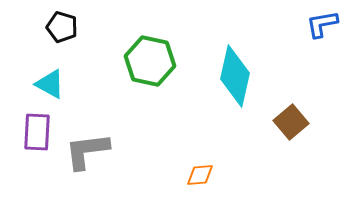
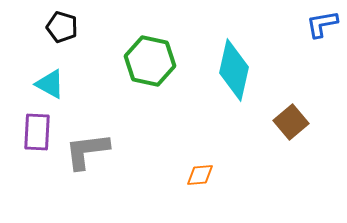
cyan diamond: moved 1 px left, 6 px up
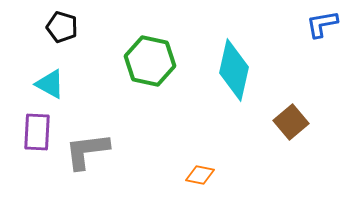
orange diamond: rotated 16 degrees clockwise
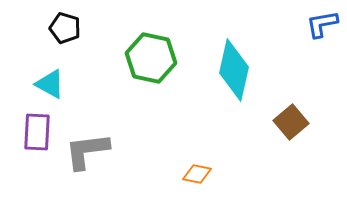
black pentagon: moved 3 px right, 1 px down
green hexagon: moved 1 px right, 3 px up
orange diamond: moved 3 px left, 1 px up
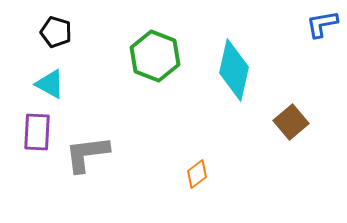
black pentagon: moved 9 px left, 4 px down
green hexagon: moved 4 px right, 2 px up; rotated 9 degrees clockwise
gray L-shape: moved 3 px down
orange diamond: rotated 48 degrees counterclockwise
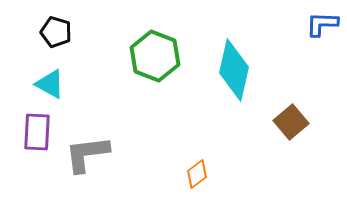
blue L-shape: rotated 12 degrees clockwise
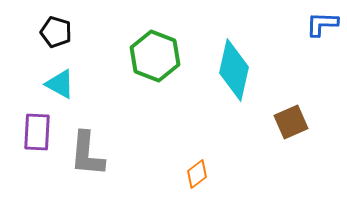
cyan triangle: moved 10 px right
brown square: rotated 16 degrees clockwise
gray L-shape: rotated 78 degrees counterclockwise
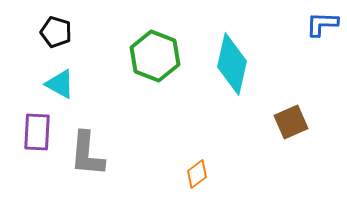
cyan diamond: moved 2 px left, 6 px up
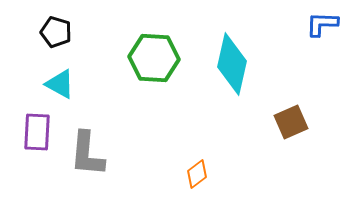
green hexagon: moved 1 px left, 2 px down; rotated 18 degrees counterclockwise
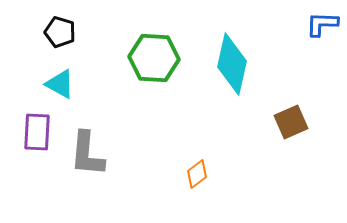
black pentagon: moved 4 px right
